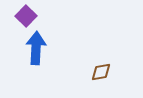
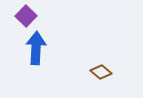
brown diamond: rotated 50 degrees clockwise
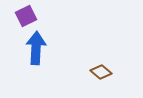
purple square: rotated 20 degrees clockwise
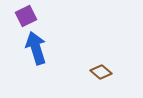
blue arrow: rotated 20 degrees counterclockwise
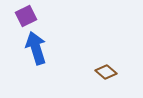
brown diamond: moved 5 px right
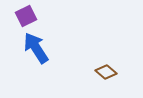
blue arrow: rotated 16 degrees counterclockwise
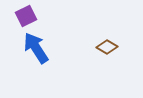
brown diamond: moved 1 px right, 25 px up; rotated 10 degrees counterclockwise
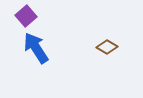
purple square: rotated 15 degrees counterclockwise
